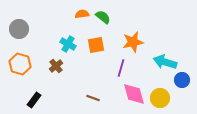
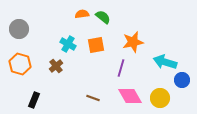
pink diamond: moved 4 px left, 2 px down; rotated 15 degrees counterclockwise
black rectangle: rotated 14 degrees counterclockwise
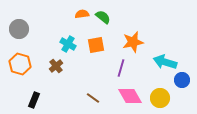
brown line: rotated 16 degrees clockwise
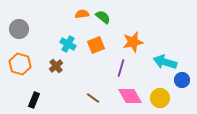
orange square: rotated 12 degrees counterclockwise
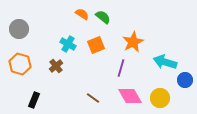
orange semicircle: rotated 40 degrees clockwise
orange star: rotated 15 degrees counterclockwise
blue circle: moved 3 px right
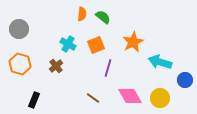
orange semicircle: rotated 64 degrees clockwise
cyan arrow: moved 5 px left
purple line: moved 13 px left
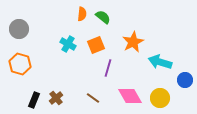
brown cross: moved 32 px down
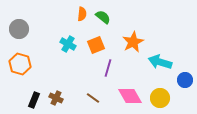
brown cross: rotated 24 degrees counterclockwise
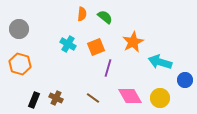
green semicircle: moved 2 px right
orange square: moved 2 px down
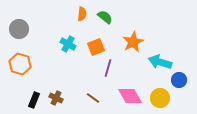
blue circle: moved 6 px left
